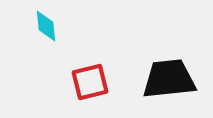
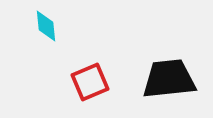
red square: rotated 9 degrees counterclockwise
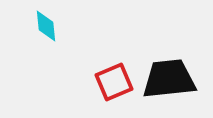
red square: moved 24 px right
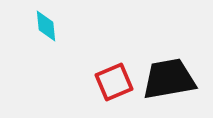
black trapezoid: rotated 4 degrees counterclockwise
